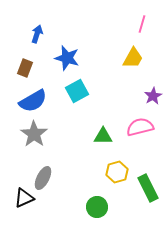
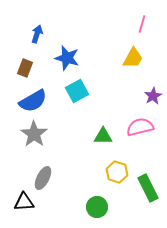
yellow hexagon: rotated 25 degrees counterclockwise
black triangle: moved 4 px down; rotated 20 degrees clockwise
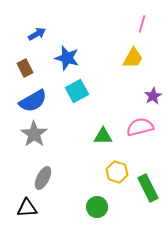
blue arrow: rotated 42 degrees clockwise
brown rectangle: rotated 48 degrees counterclockwise
black triangle: moved 3 px right, 6 px down
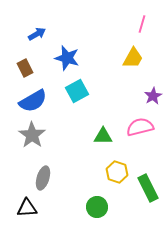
gray star: moved 2 px left, 1 px down
gray ellipse: rotated 10 degrees counterclockwise
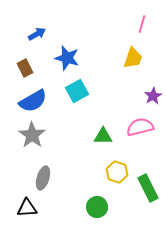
yellow trapezoid: rotated 10 degrees counterclockwise
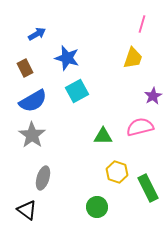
black triangle: moved 2 px down; rotated 40 degrees clockwise
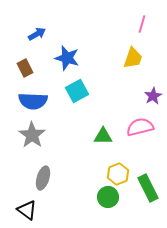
blue semicircle: rotated 32 degrees clockwise
yellow hexagon: moved 1 px right, 2 px down; rotated 20 degrees clockwise
green circle: moved 11 px right, 10 px up
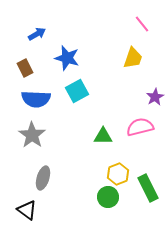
pink line: rotated 54 degrees counterclockwise
purple star: moved 2 px right, 1 px down
blue semicircle: moved 3 px right, 2 px up
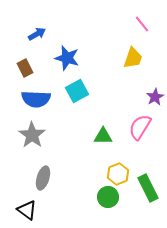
pink semicircle: rotated 44 degrees counterclockwise
